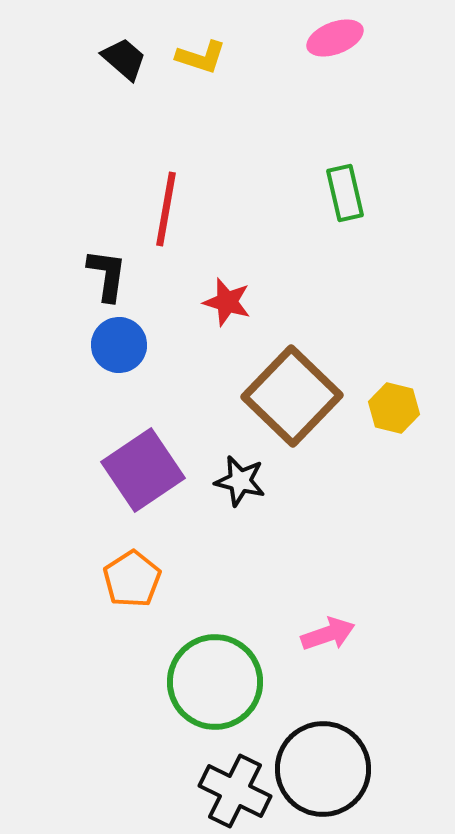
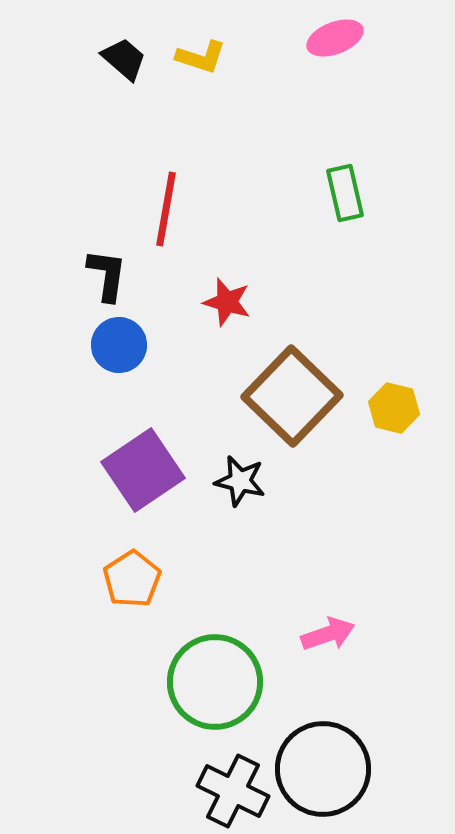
black cross: moved 2 px left
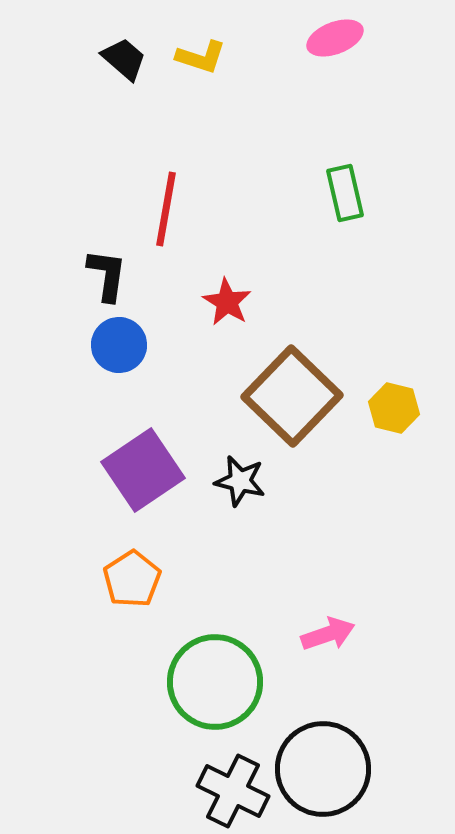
red star: rotated 15 degrees clockwise
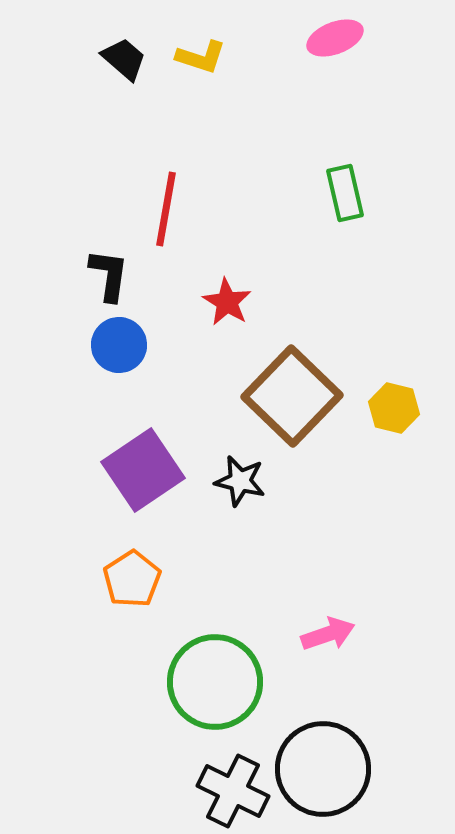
black L-shape: moved 2 px right
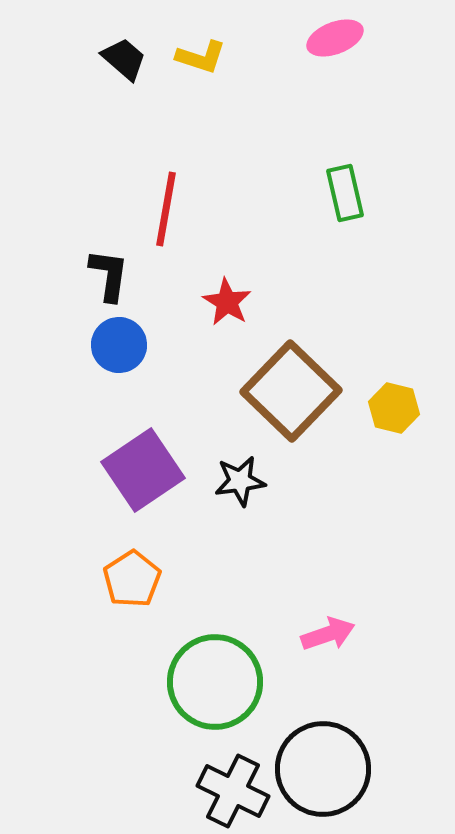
brown square: moved 1 px left, 5 px up
black star: rotated 21 degrees counterclockwise
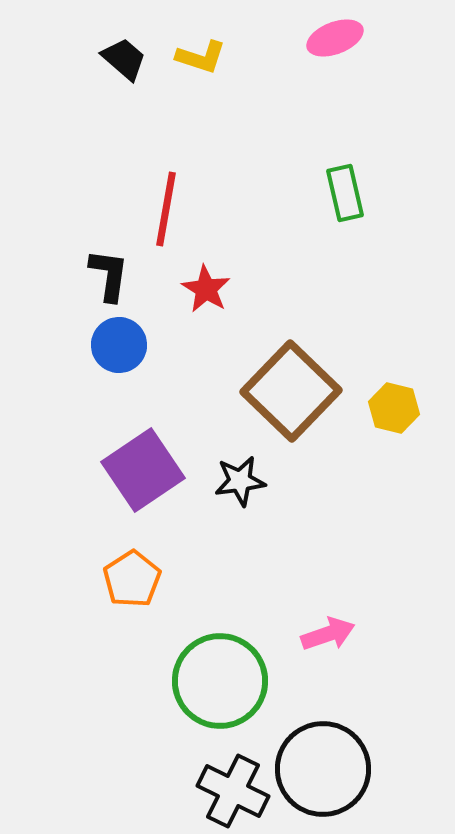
red star: moved 21 px left, 13 px up
green circle: moved 5 px right, 1 px up
